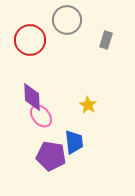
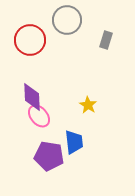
pink ellipse: moved 2 px left
purple pentagon: moved 2 px left
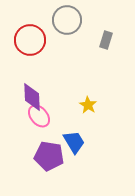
blue trapezoid: rotated 25 degrees counterclockwise
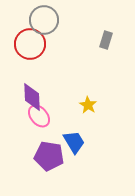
gray circle: moved 23 px left
red circle: moved 4 px down
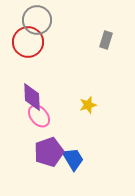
gray circle: moved 7 px left
red circle: moved 2 px left, 2 px up
yellow star: rotated 24 degrees clockwise
blue trapezoid: moved 1 px left, 17 px down
purple pentagon: moved 4 px up; rotated 28 degrees counterclockwise
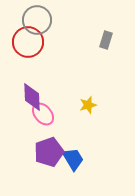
pink ellipse: moved 4 px right, 2 px up
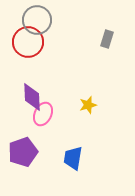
gray rectangle: moved 1 px right, 1 px up
pink ellipse: rotated 65 degrees clockwise
purple pentagon: moved 26 px left
blue trapezoid: moved 1 px up; rotated 140 degrees counterclockwise
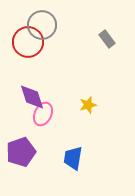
gray circle: moved 5 px right, 5 px down
gray rectangle: rotated 54 degrees counterclockwise
purple diamond: rotated 16 degrees counterclockwise
purple pentagon: moved 2 px left
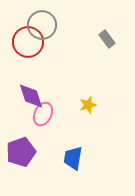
purple diamond: moved 1 px left, 1 px up
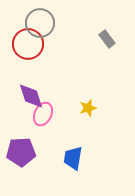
gray circle: moved 2 px left, 2 px up
red circle: moved 2 px down
yellow star: moved 3 px down
purple pentagon: rotated 16 degrees clockwise
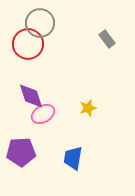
pink ellipse: rotated 35 degrees clockwise
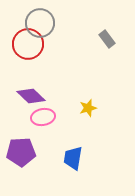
purple diamond: rotated 28 degrees counterclockwise
pink ellipse: moved 3 px down; rotated 20 degrees clockwise
